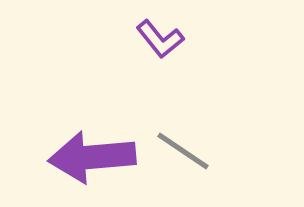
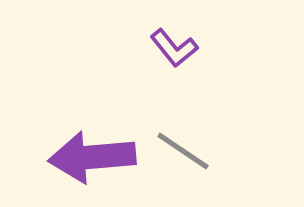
purple L-shape: moved 14 px right, 9 px down
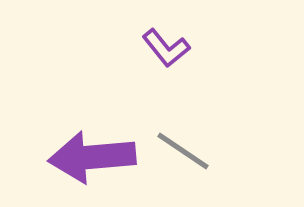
purple L-shape: moved 8 px left
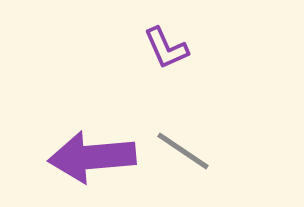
purple L-shape: rotated 15 degrees clockwise
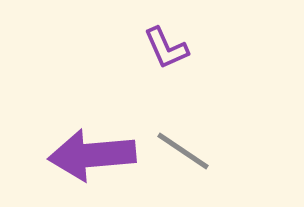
purple arrow: moved 2 px up
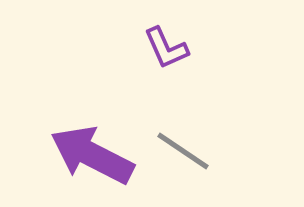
purple arrow: rotated 32 degrees clockwise
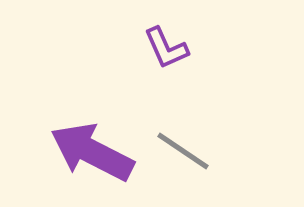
purple arrow: moved 3 px up
